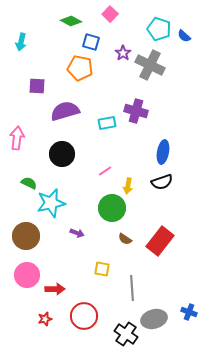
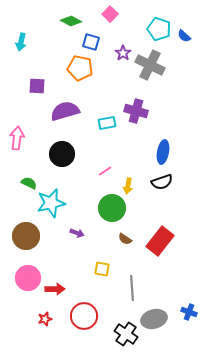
pink circle: moved 1 px right, 3 px down
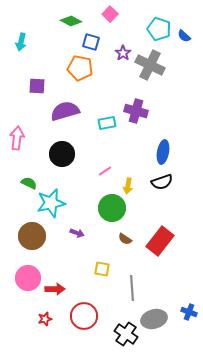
brown circle: moved 6 px right
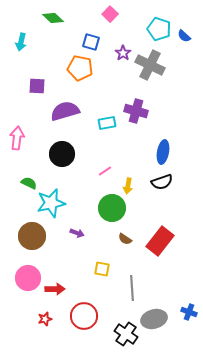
green diamond: moved 18 px left, 3 px up; rotated 15 degrees clockwise
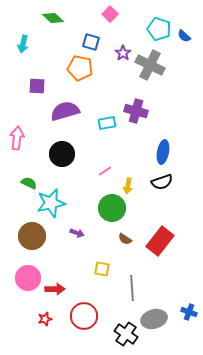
cyan arrow: moved 2 px right, 2 px down
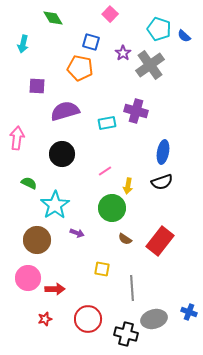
green diamond: rotated 15 degrees clockwise
gray cross: rotated 28 degrees clockwise
cyan star: moved 4 px right, 2 px down; rotated 20 degrees counterclockwise
brown circle: moved 5 px right, 4 px down
red circle: moved 4 px right, 3 px down
black cross: rotated 20 degrees counterclockwise
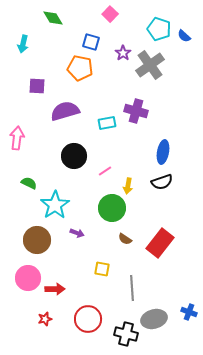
black circle: moved 12 px right, 2 px down
red rectangle: moved 2 px down
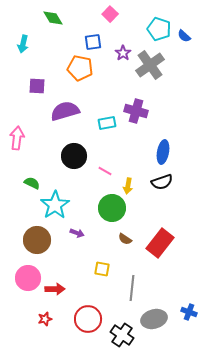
blue square: moved 2 px right; rotated 24 degrees counterclockwise
pink line: rotated 64 degrees clockwise
green semicircle: moved 3 px right
gray line: rotated 10 degrees clockwise
black cross: moved 4 px left, 1 px down; rotated 20 degrees clockwise
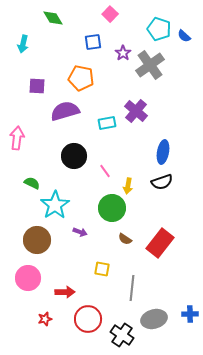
orange pentagon: moved 1 px right, 10 px down
purple cross: rotated 25 degrees clockwise
pink line: rotated 24 degrees clockwise
purple arrow: moved 3 px right, 1 px up
red arrow: moved 10 px right, 3 px down
blue cross: moved 1 px right, 2 px down; rotated 21 degrees counterclockwise
